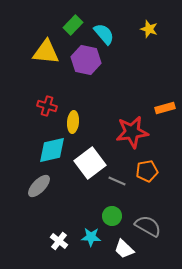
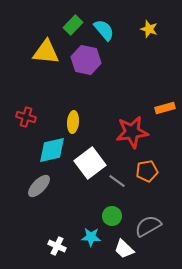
cyan semicircle: moved 4 px up
red cross: moved 21 px left, 11 px down
gray line: rotated 12 degrees clockwise
gray semicircle: rotated 60 degrees counterclockwise
white cross: moved 2 px left, 5 px down; rotated 12 degrees counterclockwise
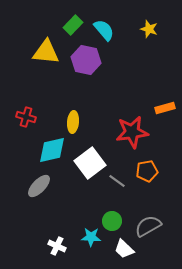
green circle: moved 5 px down
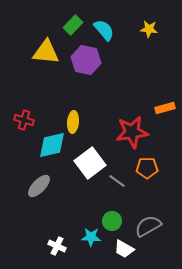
yellow star: rotated 12 degrees counterclockwise
red cross: moved 2 px left, 3 px down
cyan diamond: moved 5 px up
orange pentagon: moved 3 px up; rotated 10 degrees clockwise
white trapezoid: rotated 15 degrees counterclockwise
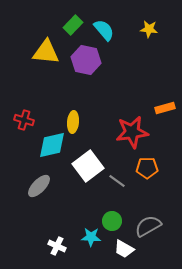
white square: moved 2 px left, 3 px down
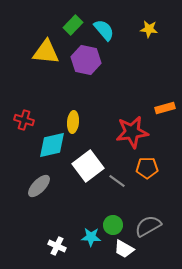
green circle: moved 1 px right, 4 px down
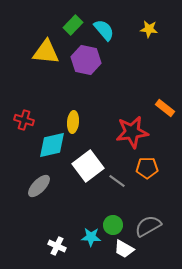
orange rectangle: rotated 54 degrees clockwise
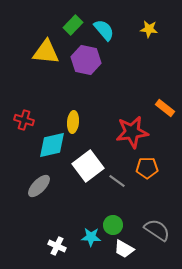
gray semicircle: moved 9 px right, 4 px down; rotated 64 degrees clockwise
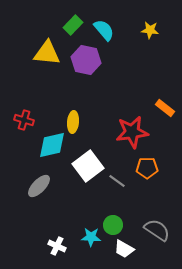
yellow star: moved 1 px right, 1 px down
yellow triangle: moved 1 px right, 1 px down
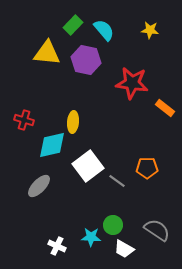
red star: moved 49 px up; rotated 16 degrees clockwise
